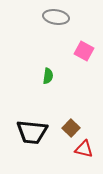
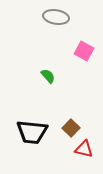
green semicircle: rotated 49 degrees counterclockwise
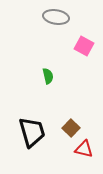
pink square: moved 5 px up
green semicircle: rotated 28 degrees clockwise
black trapezoid: rotated 112 degrees counterclockwise
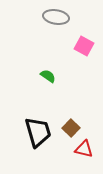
green semicircle: rotated 42 degrees counterclockwise
black trapezoid: moved 6 px right
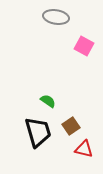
green semicircle: moved 25 px down
brown square: moved 2 px up; rotated 12 degrees clockwise
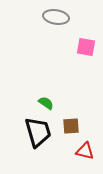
pink square: moved 2 px right, 1 px down; rotated 18 degrees counterclockwise
green semicircle: moved 2 px left, 2 px down
brown square: rotated 30 degrees clockwise
red triangle: moved 1 px right, 2 px down
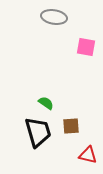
gray ellipse: moved 2 px left
red triangle: moved 3 px right, 4 px down
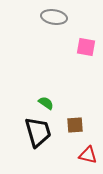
brown square: moved 4 px right, 1 px up
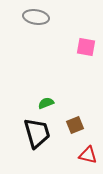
gray ellipse: moved 18 px left
green semicircle: rotated 56 degrees counterclockwise
brown square: rotated 18 degrees counterclockwise
black trapezoid: moved 1 px left, 1 px down
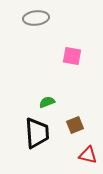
gray ellipse: moved 1 px down; rotated 15 degrees counterclockwise
pink square: moved 14 px left, 9 px down
green semicircle: moved 1 px right, 1 px up
black trapezoid: rotated 12 degrees clockwise
